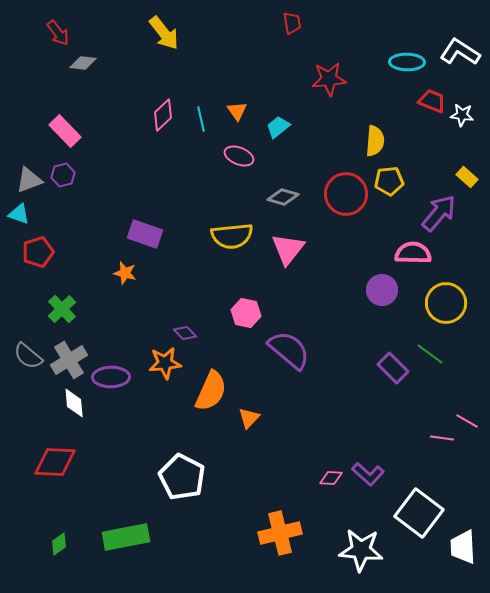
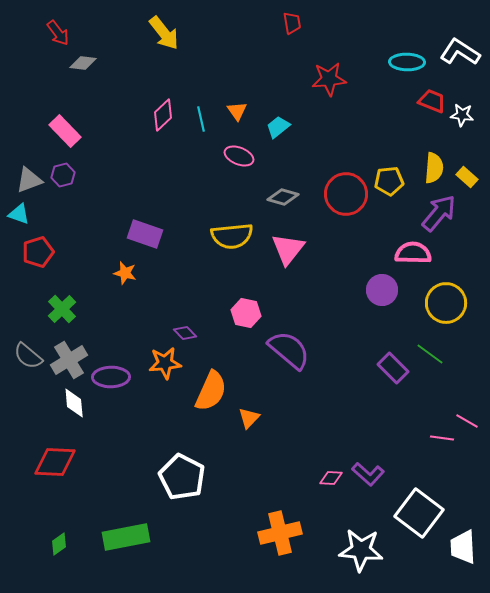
yellow semicircle at (375, 141): moved 59 px right, 27 px down
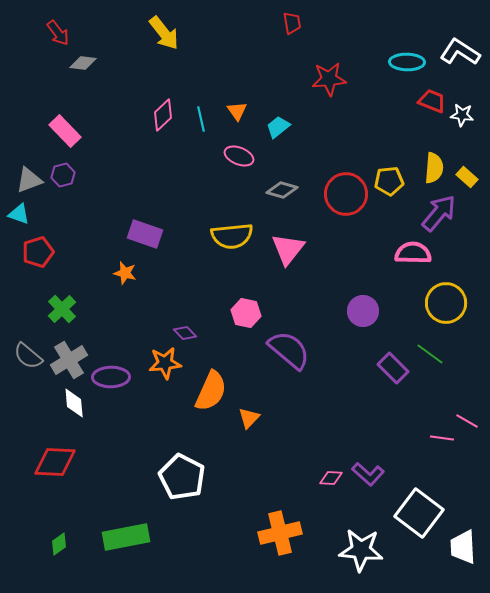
gray diamond at (283, 197): moved 1 px left, 7 px up
purple circle at (382, 290): moved 19 px left, 21 px down
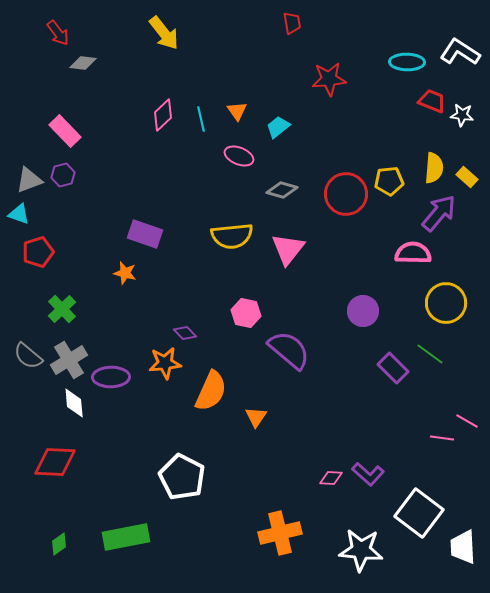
orange triangle at (249, 418): moved 7 px right, 1 px up; rotated 10 degrees counterclockwise
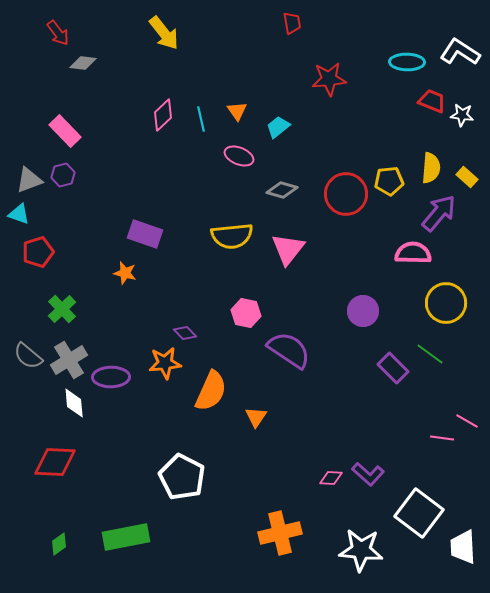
yellow semicircle at (434, 168): moved 3 px left
purple semicircle at (289, 350): rotated 6 degrees counterclockwise
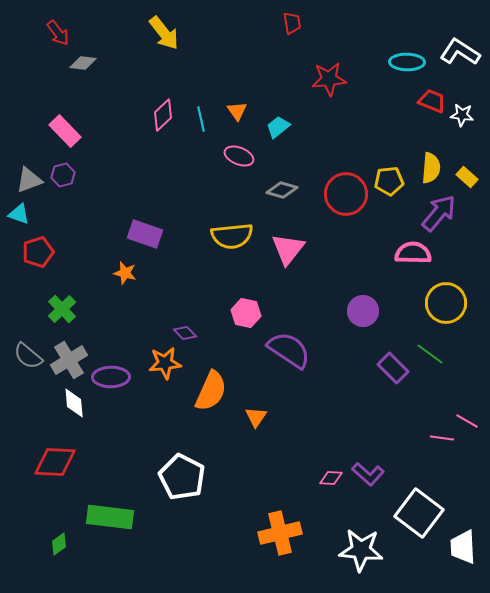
green rectangle at (126, 537): moved 16 px left, 20 px up; rotated 18 degrees clockwise
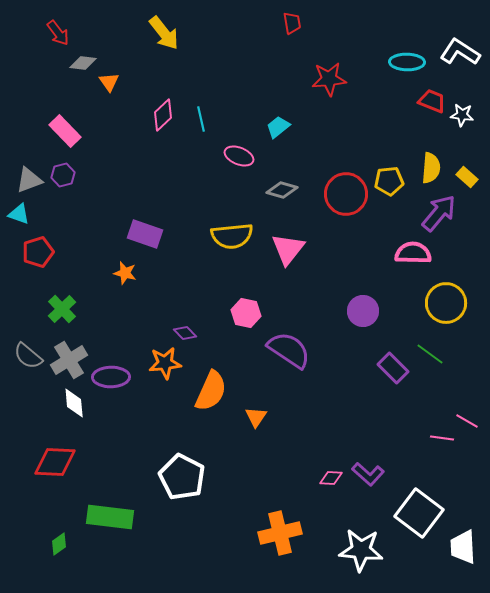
orange triangle at (237, 111): moved 128 px left, 29 px up
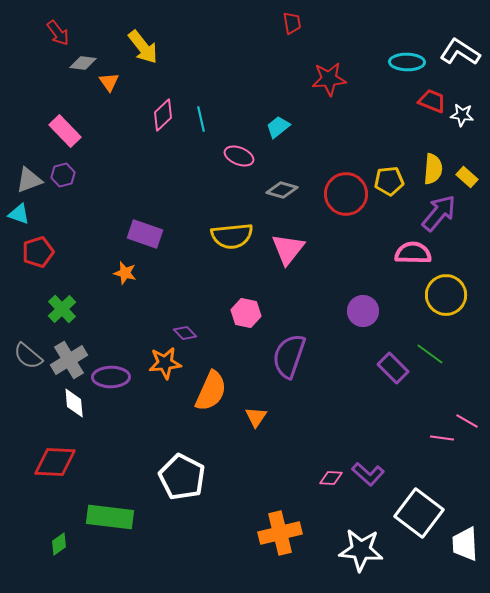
yellow arrow at (164, 33): moved 21 px left, 14 px down
yellow semicircle at (431, 168): moved 2 px right, 1 px down
yellow circle at (446, 303): moved 8 px up
purple semicircle at (289, 350): moved 6 px down; rotated 105 degrees counterclockwise
white trapezoid at (463, 547): moved 2 px right, 3 px up
